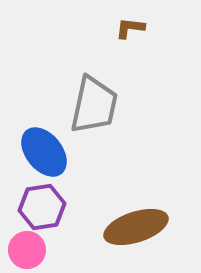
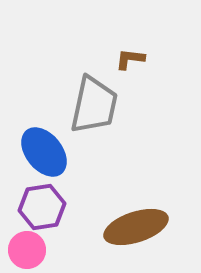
brown L-shape: moved 31 px down
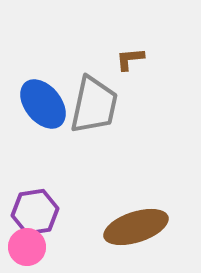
brown L-shape: rotated 12 degrees counterclockwise
blue ellipse: moved 1 px left, 48 px up
purple hexagon: moved 7 px left, 5 px down
pink circle: moved 3 px up
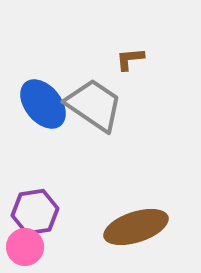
gray trapezoid: rotated 68 degrees counterclockwise
pink circle: moved 2 px left
